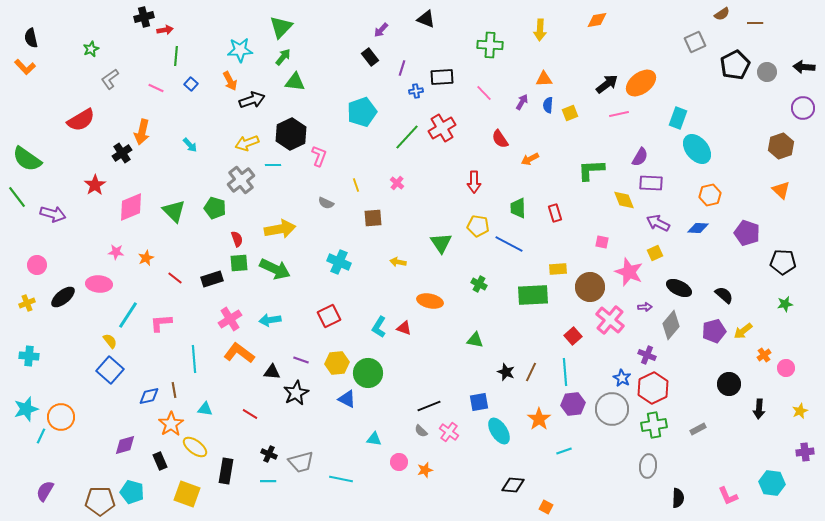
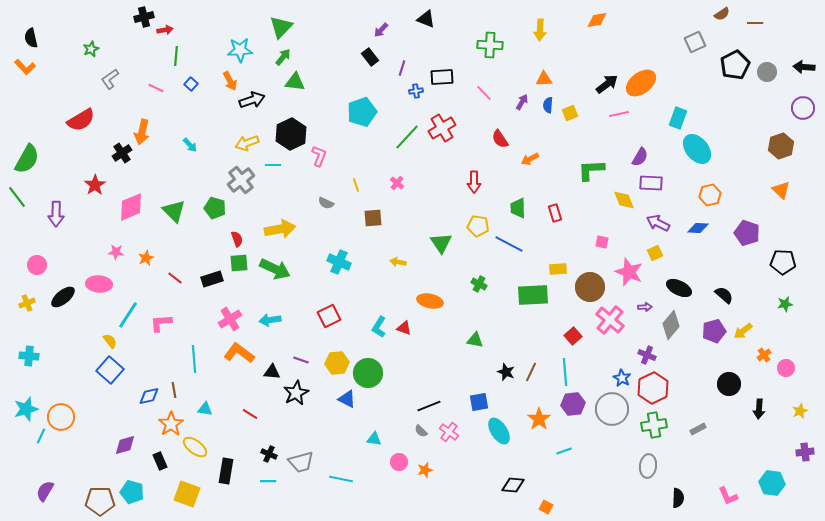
green semicircle at (27, 159): rotated 96 degrees counterclockwise
purple arrow at (53, 214): moved 3 px right; rotated 75 degrees clockwise
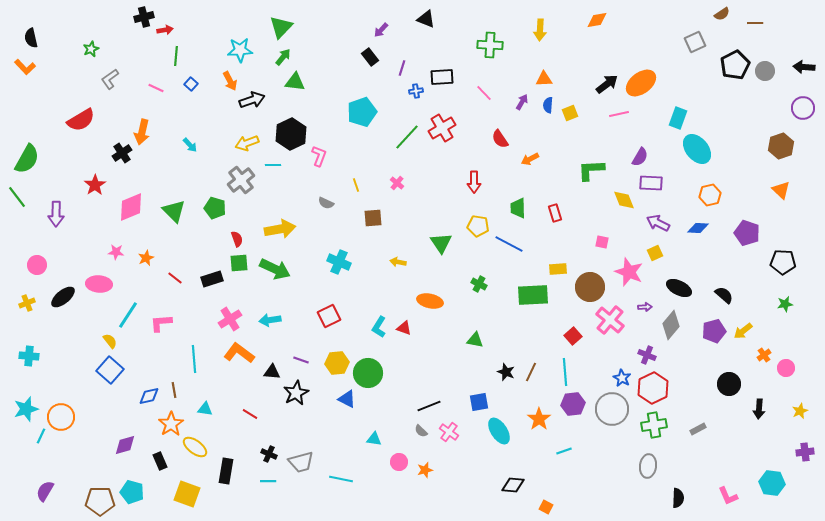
gray circle at (767, 72): moved 2 px left, 1 px up
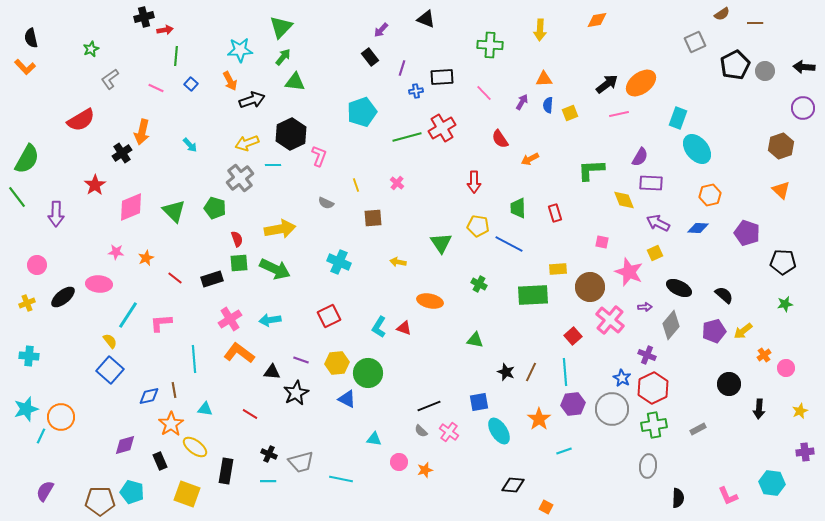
green line at (407, 137): rotated 32 degrees clockwise
gray cross at (241, 180): moved 1 px left, 2 px up
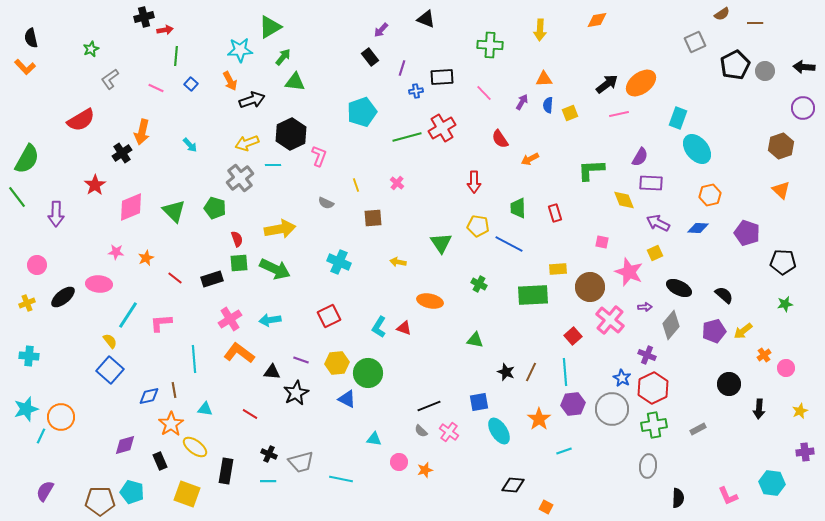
green triangle at (281, 27): moved 11 px left; rotated 15 degrees clockwise
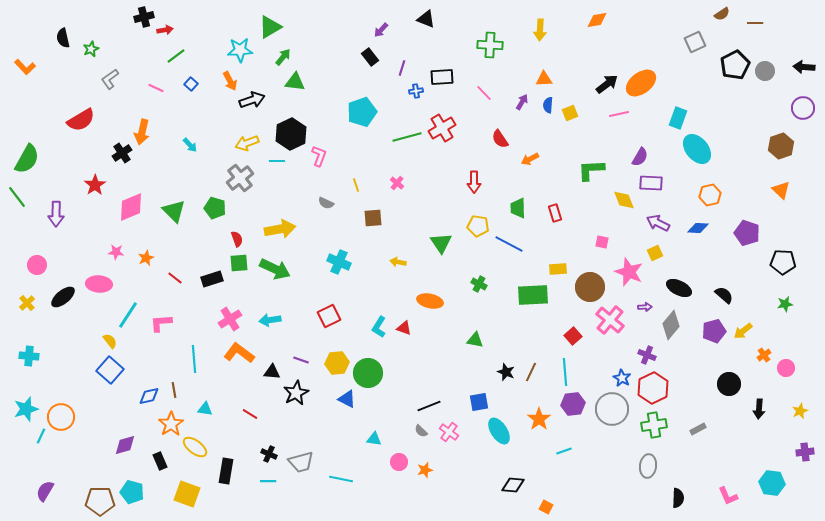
black semicircle at (31, 38): moved 32 px right
green line at (176, 56): rotated 48 degrees clockwise
cyan line at (273, 165): moved 4 px right, 4 px up
yellow cross at (27, 303): rotated 21 degrees counterclockwise
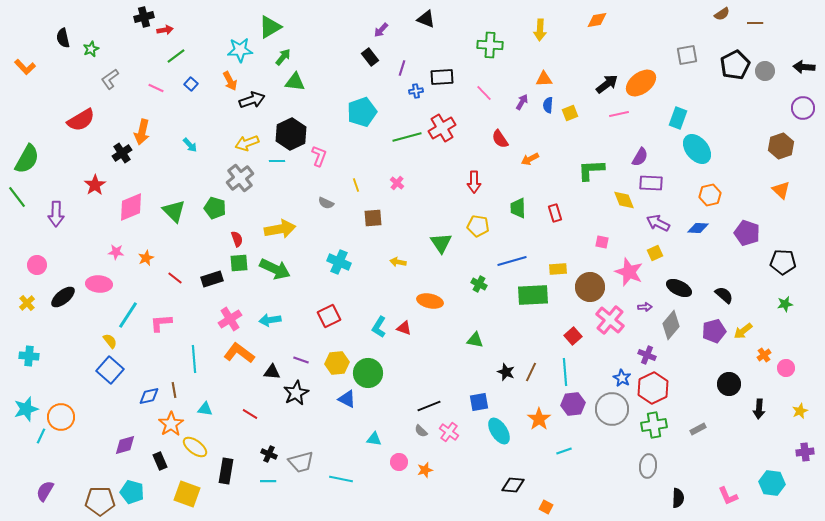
gray square at (695, 42): moved 8 px left, 13 px down; rotated 15 degrees clockwise
blue line at (509, 244): moved 3 px right, 17 px down; rotated 44 degrees counterclockwise
